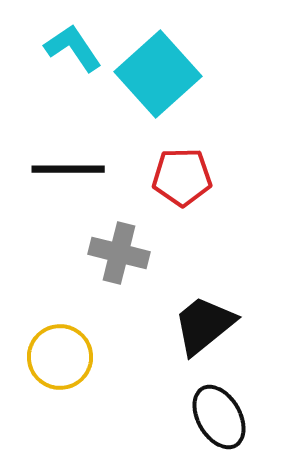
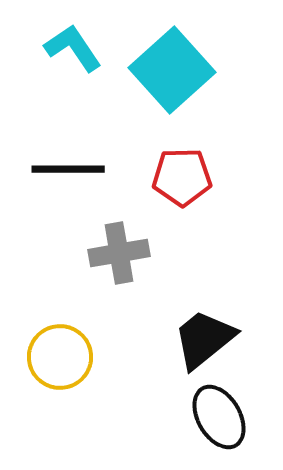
cyan square: moved 14 px right, 4 px up
gray cross: rotated 24 degrees counterclockwise
black trapezoid: moved 14 px down
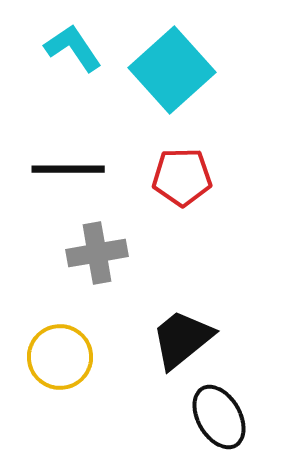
gray cross: moved 22 px left
black trapezoid: moved 22 px left
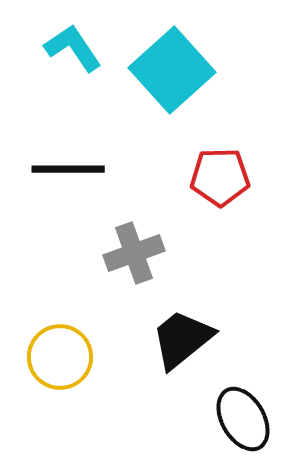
red pentagon: moved 38 px right
gray cross: moved 37 px right; rotated 10 degrees counterclockwise
black ellipse: moved 24 px right, 2 px down
